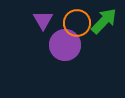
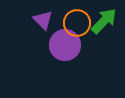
purple triangle: rotated 15 degrees counterclockwise
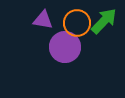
purple triangle: rotated 35 degrees counterclockwise
purple circle: moved 2 px down
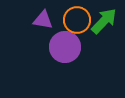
orange circle: moved 3 px up
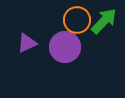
purple triangle: moved 16 px left, 23 px down; rotated 35 degrees counterclockwise
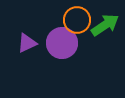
green arrow: moved 1 px right, 4 px down; rotated 12 degrees clockwise
purple circle: moved 3 px left, 4 px up
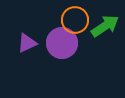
orange circle: moved 2 px left
green arrow: moved 1 px down
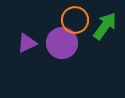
green arrow: rotated 20 degrees counterclockwise
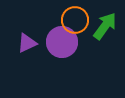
purple circle: moved 1 px up
